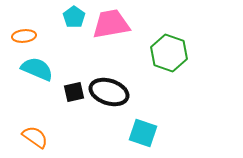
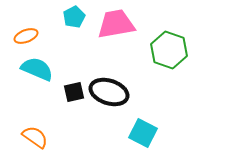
cyan pentagon: rotated 10 degrees clockwise
pink trapezoid: moved 5 px right
orange ellipse: moved 2 px right; rotated 15 degrees counterclockwise
green hexagon: moved 3 px up
cyan square: rotated 8 degrees clockwise
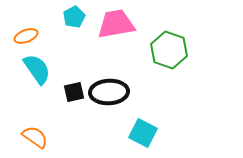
cyan semicircle: rotated 32 degrees clockwise
black ellipse: rotated 21 degrees counterclockwise
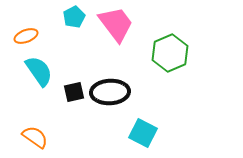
pink trapezoid: rotated 63 degrees clockwise
green hexagon: moved 1 px right, 3 px down; rotated 18 degrees clockwise
cyan semicircle: moved 2 px right, 2 px down
black ellipse: moved 1 px right
